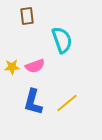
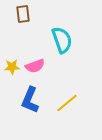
brown rectangle: moved 4 px left, 2 px up
blue L-shape: moved 3 px left, 2 px up; rotated 8 degrees clockwise
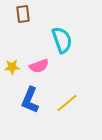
pink semicircle: moved 4 px right
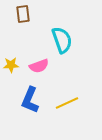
yellow star: moved 1 px left, 2 px up
yellow line: rotated 15 degrees clockwise
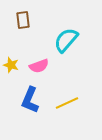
brown rectangle: moved 6 px down
cyan semicircle: moved 4 px right; rotated 120 degrees counterclockwise
yellow star: rotated 21 degrees clockwise
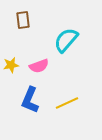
yellow star: rotated 28 degrees counterclockwise
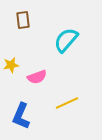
pink semicircle: moved 2 px left, 11 px down
blue L-shape: moved 9 px left, 16 px down
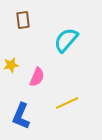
pink semicircle: rotated 48 degrees counterclockwise
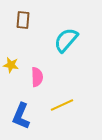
brown rectangle: rotated 12 degrees clockwise
yellow star: rotated 21 degrees clockwise
pink semicircle: rotated 24 degrees counterclockwise
yellow line: moved 5 px left, 2 px down
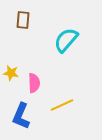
yellow star: moved 8 px down
pink semicircle: moved 3 px left, 6 px down
